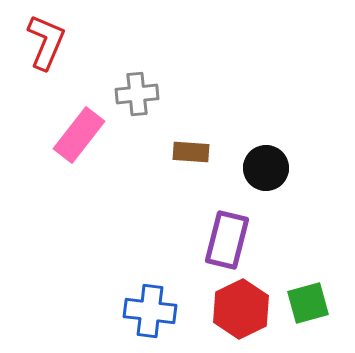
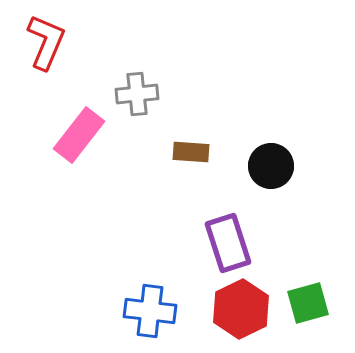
black circle: moved 5 px right, 2 px up
purple rectangle: moved 1 px right, 3 px down; rotated 32 degrees counterclockwise
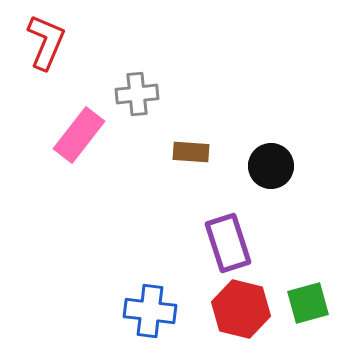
red hexagon: rotated 20 degrees counterclockwise
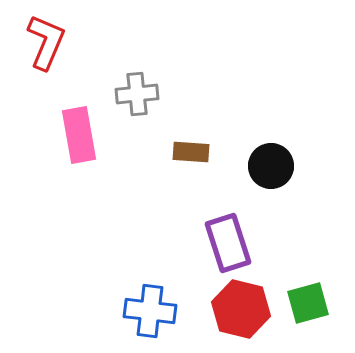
pink rectangle: rotated 48 degrees counterclockwise
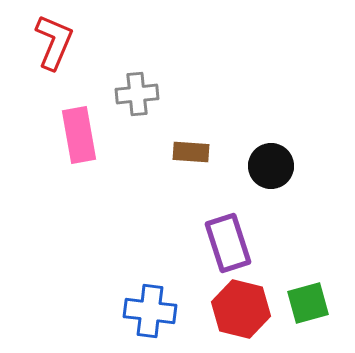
red L-shape: moved 8 px right
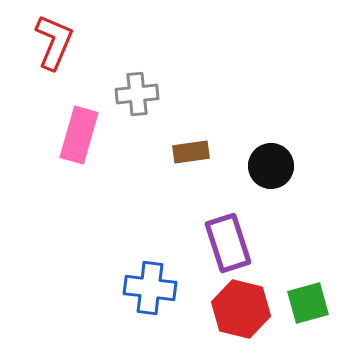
pink rectangle: rotated 26 degrees clockwise
brown rectangle: rotated 12 degrees counterclockwise
blue cross: moved 23 px up
